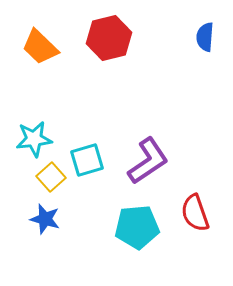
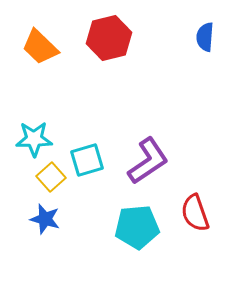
cyan star: rotated 6 degrees clockwise
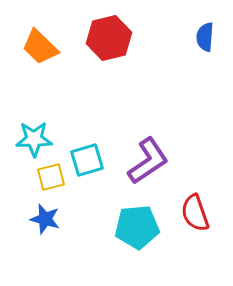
yellow square: rotated 28 degrees clockwise
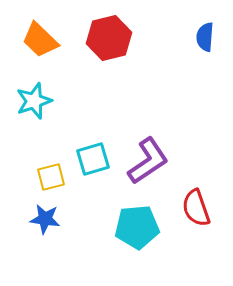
orange trapezoid: moved 7 px up
cyan star: moved 38 px up; rotated 18 degrees counterclockwise
cyan square: moved 6 px right, 1 px up
red semicircle: moved 1 px right, 5 px up
blue star: rotated 8 degrees counterclockwise
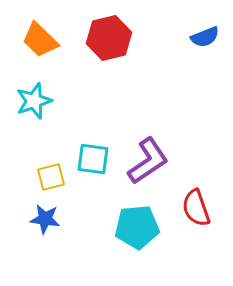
blue semicircle: rotated 116 degrees counterclockwise
cyan square: rotated 24 degrees clockwise
